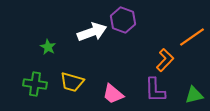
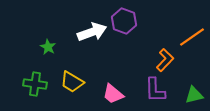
purple hexagon: moved 1 px right, 1 px down
yellow trapezoid: rotated 15 degrees clockwise
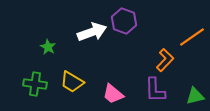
green triangle: moved 1 px right, 1 px down
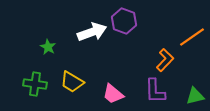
purple L-shape: moved 1 px down
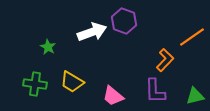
pink trapezoid: moved 2 px down
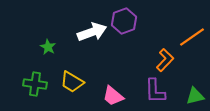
purple hexagon: rotated 20 degrees clockwise
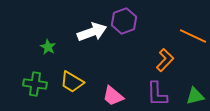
orange line: moved 1 px right, 1 px up; rotated 60 degrees clockwise
purple L-shape: moved 2 px right, 3 px down
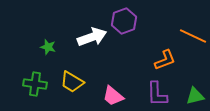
white arrow: moved 5 px down
green star: rotated 14 degrees counterclockwise
orange L-shape: rotated 25 degrees clockwise
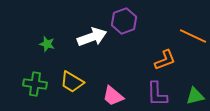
green star: moved 1 px left, 3 px up
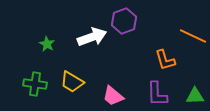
green star: rotated 14 degrees clockwise
orange L-shape: rotated 95 degrees clockwise
green triangle: rotated 12 degrees clockwise
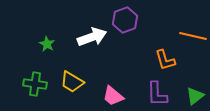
purple hexagon: moved 1 px right, 1 px up
orange line: rotated 12 degrees counterclockwise
green triangle: rotated 36 degrees counterclockwise
